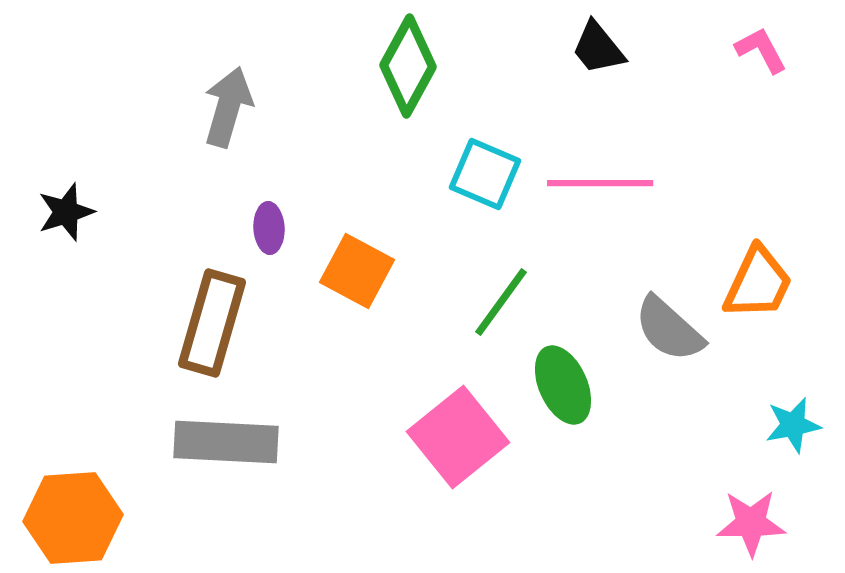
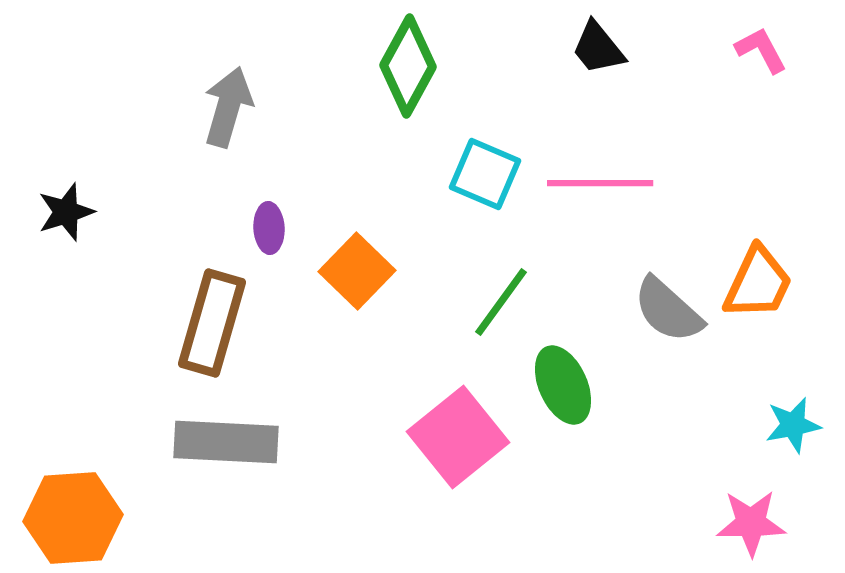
orange square: rotated 16 degrees clockwise
gray semicircle: moved 1 px left, 19 px up
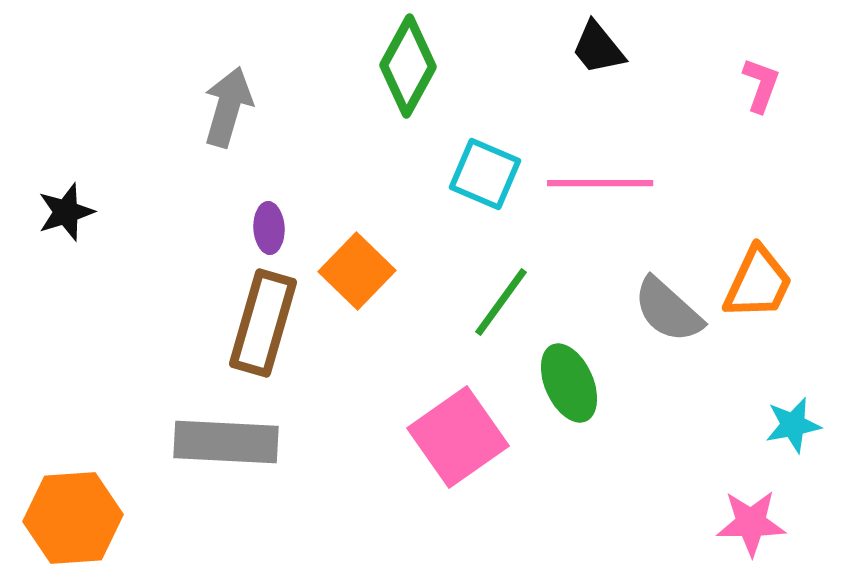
pink L-shape: moved 35 px down; rotated 48 degrees clockwise
brown rectangle: moved 51 px right
green ellipse: moved 6 px right, 2 px up
pink square: rotated 4 degrees clockwise
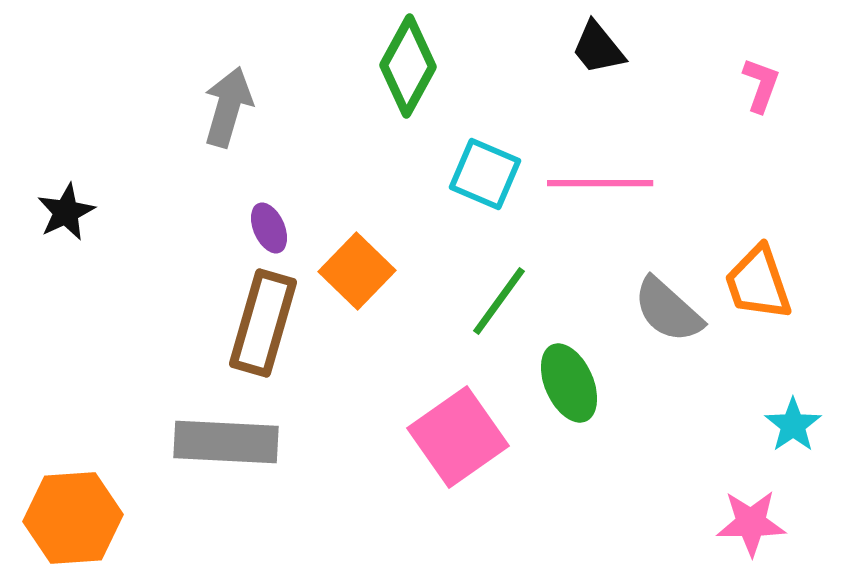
black star: rotated 8 degrees counterclockwise
purple ellipse: rotated 21 degrees counterclockwise
orange trapezoid: rotated 136 degrees clockwise
green line: moved 2 px left, 1 px up
cyan star: rotated 24 degrees counterclockwise
